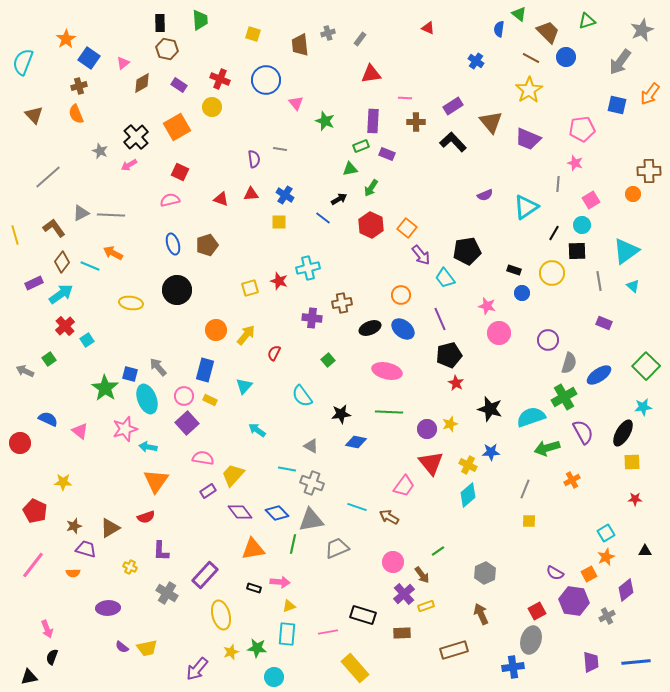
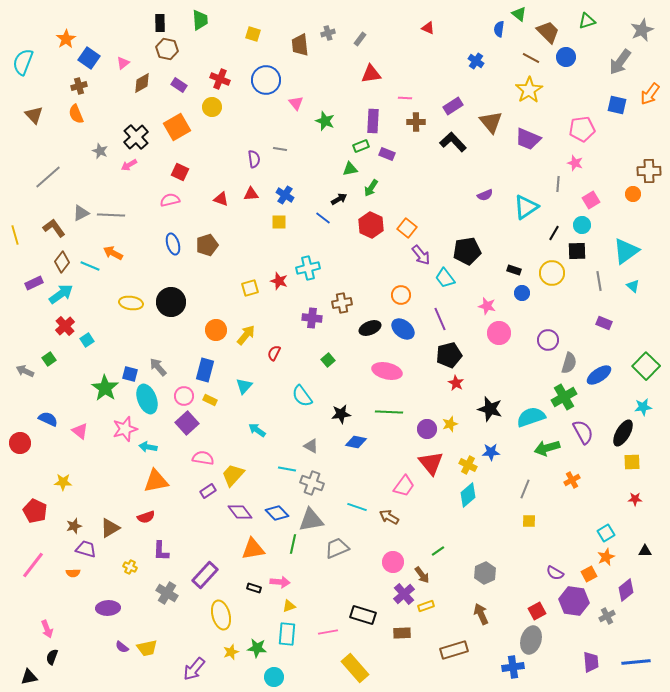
black circle at (177, 290): moved 6 px left, 12 px down
orange triangle at (156, 481): rotated 44 degrees clockwise
purple arrow at (197, 669): moved 3 px left
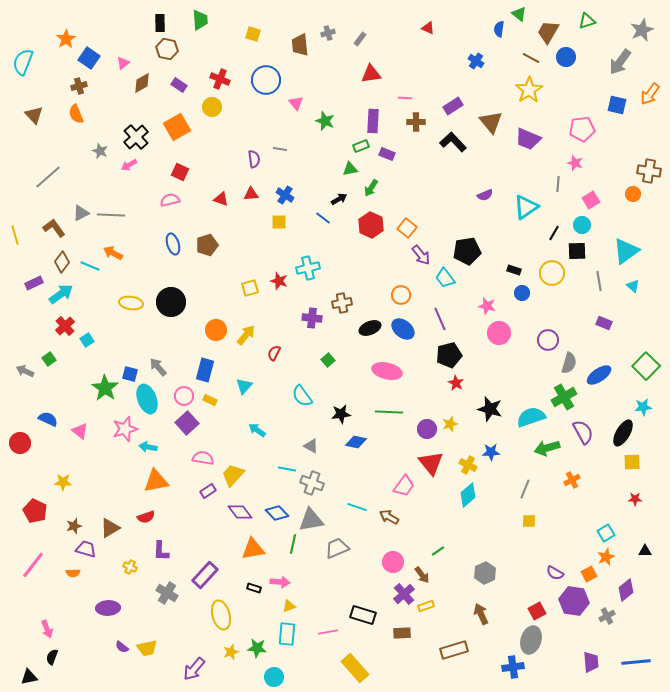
brown trapezoid at (548, 32): rotated 105 degrees counterclockwise
brown cross at (649, 171): rotated 10 degrees clockwise
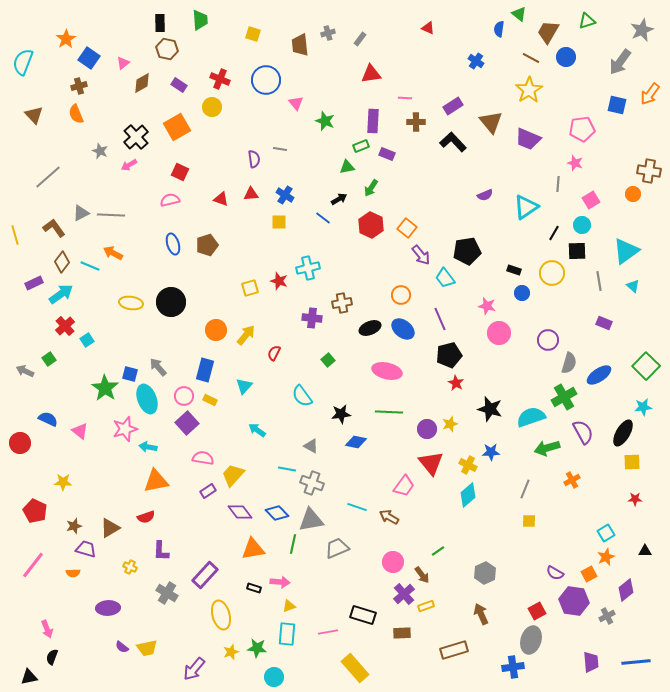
green triangle at (350, 169): moved 3 px left, 2 px up
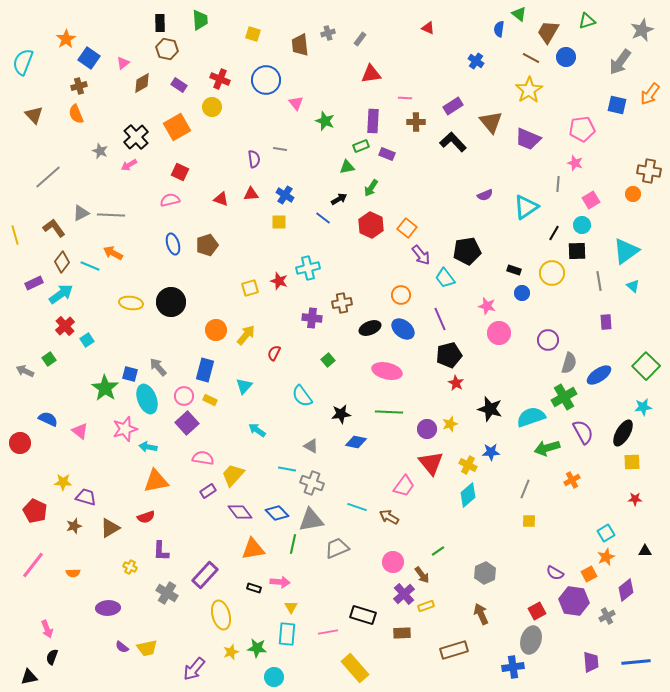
purple rectangle at (604, 323): moved 2 px right, 1 px up; rotated 63 degrees clockwise
purple trapezoid at (86, 549): moved 52 px up
yellow triangle at (289, 606): moved 2 px right, 1 px down; rotated 40 degrees counterclockwise
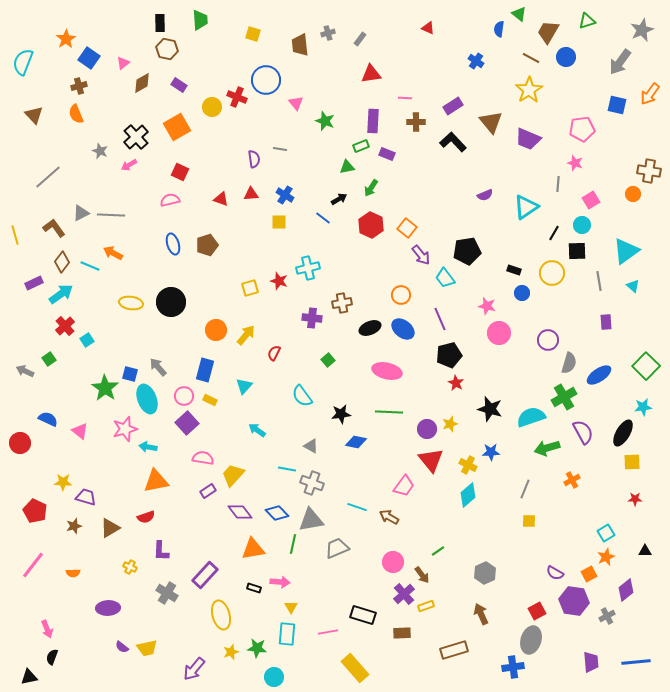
red cross at (220, 79): moved 17 px right, 18 px down
red triangle at (431, 463): moved 3 px up
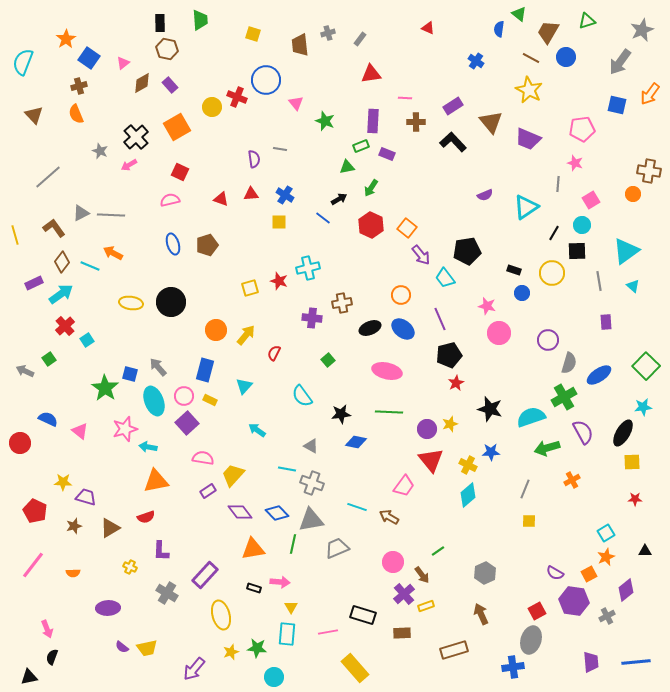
purple rectangle at (179, 85): moved 9 px left; rotated 14 degrees clockwise
yellow star at (529, 90): rotated 12 degrees counterclockwise
red star at (456, 383): rotated 14 degrees clockwise
cyan ellipse at (147, 399): moved 7 px right, 2 px down
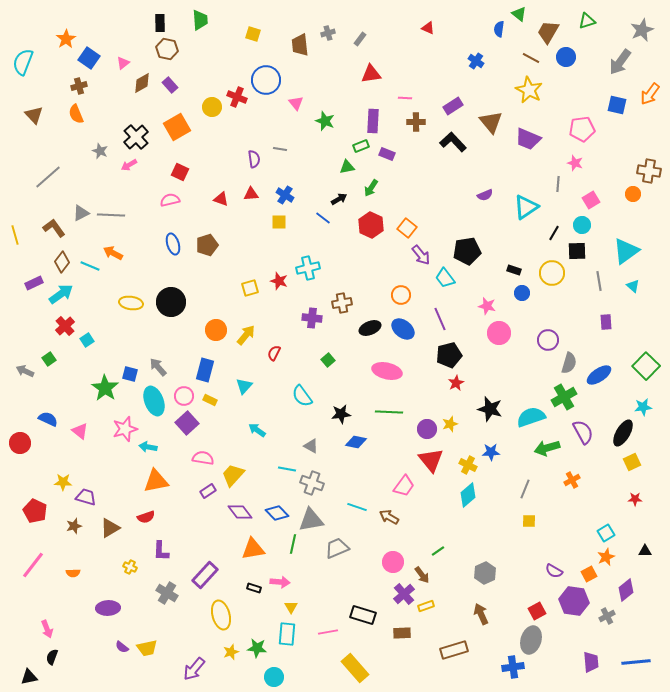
yellow square at (632, 462): rotated 24 degrees counterclockwise
purple semicircle at (555, 573): moved 1 px left, 2 px up
